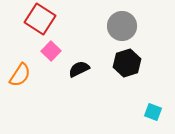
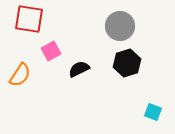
red square: moved 11 px left; rotated 24 degrees counterclockwise
gray circle: moved 2 px left
pink square: rotated 18 degrees clockwise
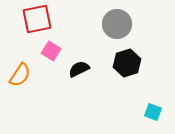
red square: moved 8 px right; rotated 20 degrees counterclockwise
gray circle: moved 3 px left, 2 px up
pink square: rotated 30 degrees counterclockwise
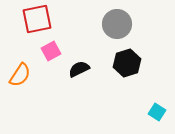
pink square: rotated 30 degrees clockwise
cyan square: moved 4 px right; rotated 12 degrees clockwise
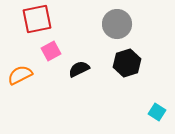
orange semicircle: rotated 150 degrees counterclockwise
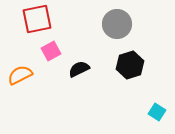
black hexagon: moved 3 px right, 2 px down
